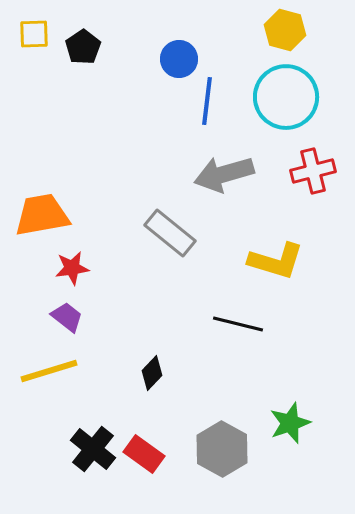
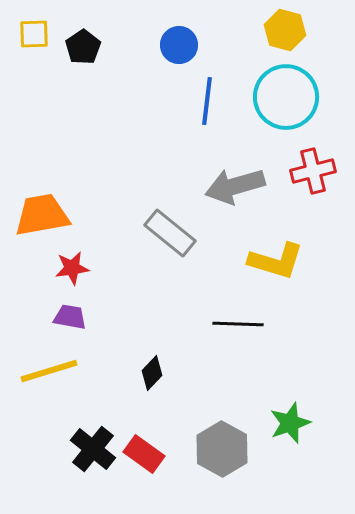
blue circle: moved 14 px up
gray arrow: moved 11 px right, 12 px down
purple trapezoid: moved 3 px right; rotated 28 degrees counterclockwise
black line: rotated 12 degrees counterclockwise
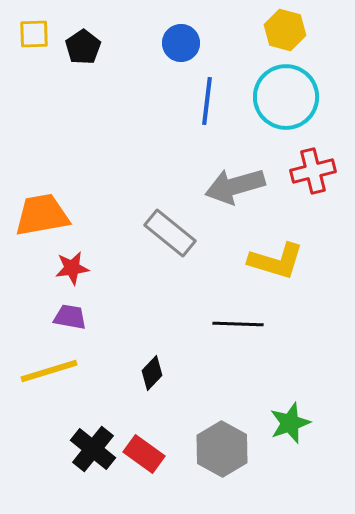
blue circle: moved 2 px right, 2 px up
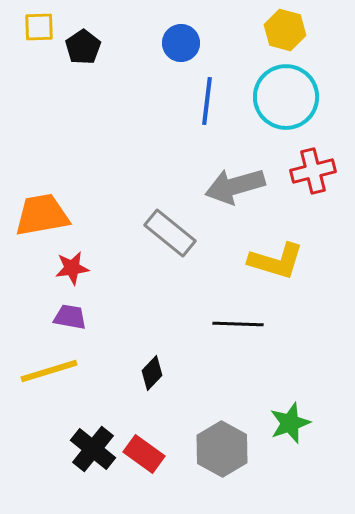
yellow square: moved 5 px right, 7 px up
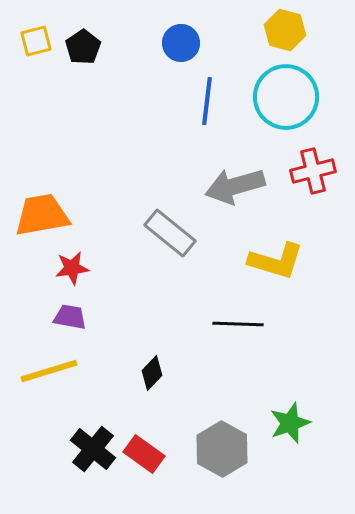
yellow square: moved 3 px left, 14 px down; rotated 12 degrees counterclockwise
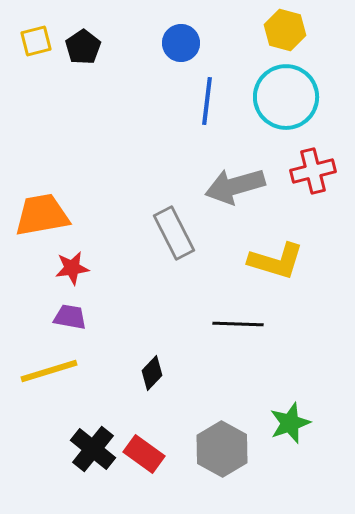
gray rectangle: moved 4 px right; rotated 24 degrees clockwise
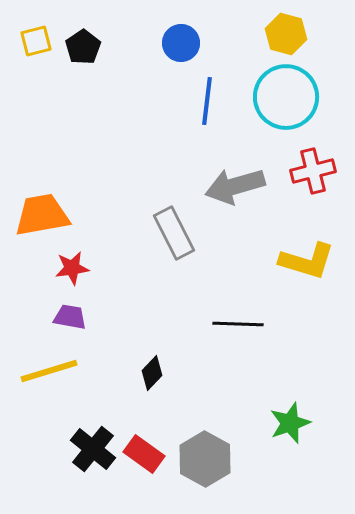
yellow hexagon: moved 1 px right, 4 px down
yellow L-shape: moved 31 px right
gray hexagon: moved 17 px left, 10 px down
